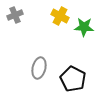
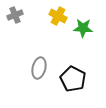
yellow cross: moved 2 px left
green star: moved 1 px left, 1 px down
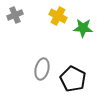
gray ellipse: moved 3 px right, 1 px down
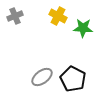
gray cross: moved 1 px down
gray ellipse: moved 8 px down; rotated 40 degrees clockwise
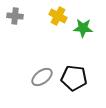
gray cross: rotated 28 degrees clockwise
black pentagon: moved 1 px right, 1 px up; rotated 20 degrees counterclockwise
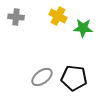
gray cross: moved 1 px right, 1 px down
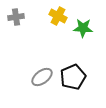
gray cross: rotated 14 degrees counterclockwise
black pentagon: moved 1 px left, 1 px up; rotated 30 degrees counterclockwise
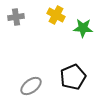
yellow cross: moved 2 px left, 1 px up
gray ellipse: moved 11 px left, 9 px down
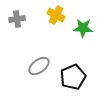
gray cross: moved 1 px right, 2 px down
gray ellipse: moved 8 px right, 20 px up
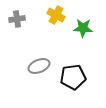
gray ellipse: rotated 15 degrees clockwise
black pentagon: rotated 15 degrees clockwise
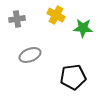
gray ellipse: moved 9 px left, 11 px up
